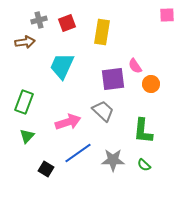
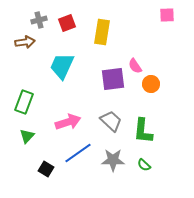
gray trapezoid: moved 8 px right, 10 px down
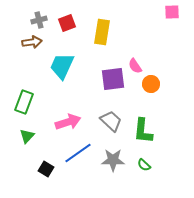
pink square: moved 5 px right, 3 px up
brown arrow: moved 7 px right
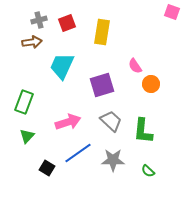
pink square: rotated 21 degrees clockwise
purple square: moved 11 px left, 6 px down; rotated 10 degrees counterclockwise
green semicircle: moved 4 px right, 6 px down
black square: moved 1 px right, 1 px up
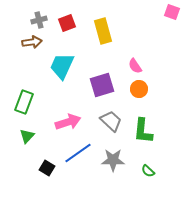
yellow rectangle: moved 1 px right, 1 px up; rotated 25 degrees counterclockwise
orange circle: moved 12 px left, 5 px down
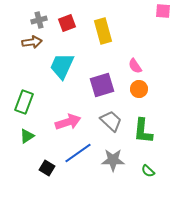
pink square: moved 9 px left, 1 px up; rotated 14 degrees counterclockwise
green triangle: rotated 14 degrees clockwise
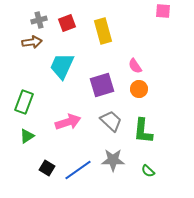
blue line: moved 17 px down
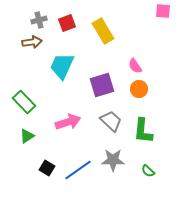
yellow rectangle: rotated 15 degrees counterclockwise
green rectangle: rotated 65 degrees counterclockwise
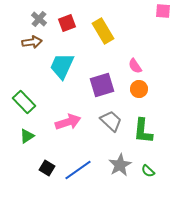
gray cross: moved 1 px up; rotated 35 degrees counterclockwise
gray star: moved 7 px right, 5 px down; rotated 30 degrees counterclockwise
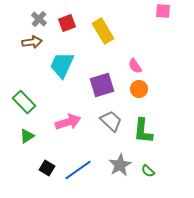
cyan trapezoid: moved 1 px up
